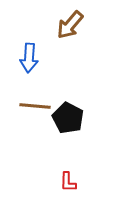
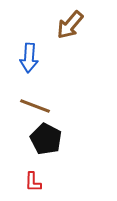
brown line: rotated 16 degrees clockwise
black pentagon: moved 22 px left, 21 px down
red L-shape: moved 35 px left
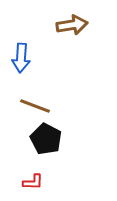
brown arrow: moved 2 px right; rotated 140 degrees counterclockwise
blue arrow: moved 8 px left
red L-shape: rotated 90 degrees counterclockwise
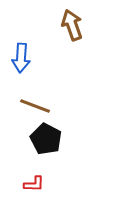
brown arrow: rotated 100 degrees counterclockwise
red L-shape: moved 1 px right, 2 px down
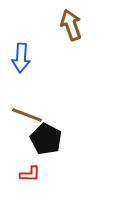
brown arrow: moved 1 px left
brown line: moved 8 px left, 9 px down
red L-shape: moved 4 px left, 10 px up
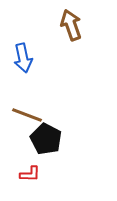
blue arrow: moved 2 px right; rotated 16 degrees counterclockwise
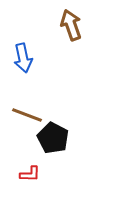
black pentagon: moved 7 px right, 1 px up
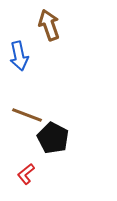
brown arrow: moved 22 px left
blue arrow: moved 4 px left, 2 px up
red L-shape: moved 4 px left; rotated 140 degrees clockwise
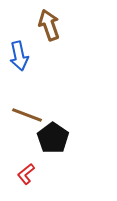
black pentagon: rotated 8 degrees clockwise
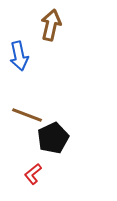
brown arrow: moved 2 px right; rotated 32 degrees clockwise
black pentagon: rotated 12 degrees clockwise
red L-shape: moved 7 px right
